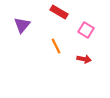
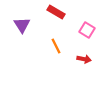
red rectangle: moved 3 px left
purple triangle: rotated 12 degrees counterclockwise
pink square: moved 1 px right
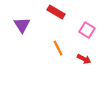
orange line: moved 2 px right, 2 px down
red arrow: rotated 16 degrees clockwise
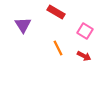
purple triangle: moved 1 px right
pink square: moved 2 px left, 1 px down
red arrow: moved 3 px up
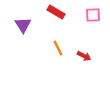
pink square: moved 8 px right, 16 px up; rotated 35 degrees counterclockwise
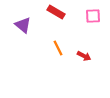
pink square: moved 1 px down
purple triangle: rotated 18 degrees counterclockwise
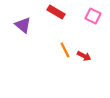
pink square: rotated 28 degrees clockwise
orange line: moved 7 px right, 2 px down
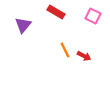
purple triangle: rotated 30 degrees clockwise
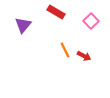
pink square: moved 2 px left, 5 px down; rotated 21 degrees clockwise
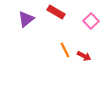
purple triangle: moved 3 px right, 6 px up; rotated 12 degrees clockwise
